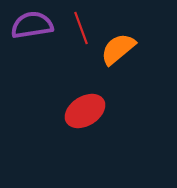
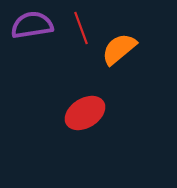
orange semicircle: moved 1 px right
red ellipse: moved 2 px down
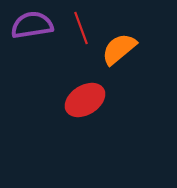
red ellipse: moved 13 px up
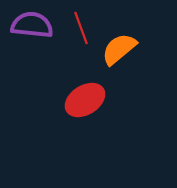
purple semicircle: rotated 15 degrees clockwise
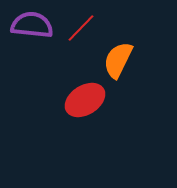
red line: rotated 64 degrees clockwise
orange semicircle: moved 1 px left, 11 px down; rotated 24 degrees counterclockwise
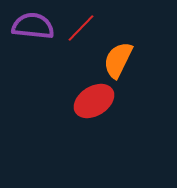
purple semicircle: moved 1 px right, 1 px down
red ellipse: moved 9 px right, 1 px down
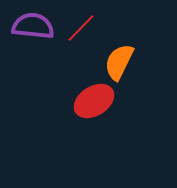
orange semicircle: moved 1 px right, 2 px down
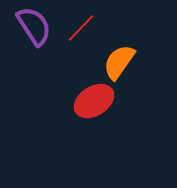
purple semicircle: moved 1 px right; rotated 51 degrees clockwise
orange semicircle: rotated 9 degrees clockwise
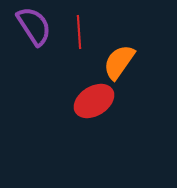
red line: moved 2 px left, 4 px down; rotated 48 degrees counterclockwise
